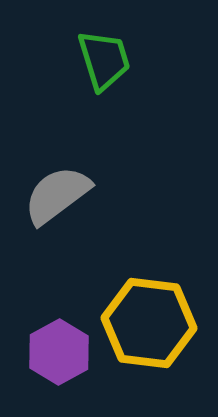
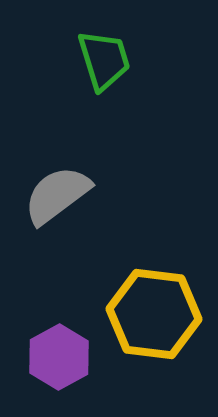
yellow hexagon: moved 5 px right, 9 px up
purple hexagon: moved 5 px down
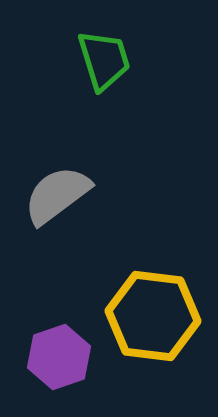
yellow hexagon: moved 1 px left, 2 px down
purple hexagon: rotated 10 degrees clockwise
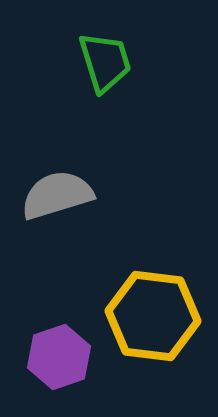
green trapezoid: moved 1 px right, 2 px down
gray semicircle: rotated 20 degrees clockwise
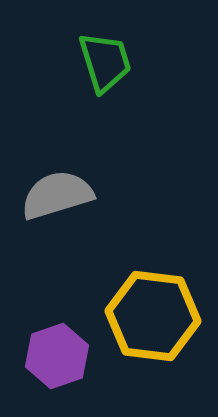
purple hexagon: moved 2 px left, 1 px up
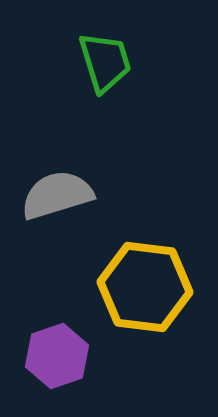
yellow hexagon: moved 8 px left, 29 px up
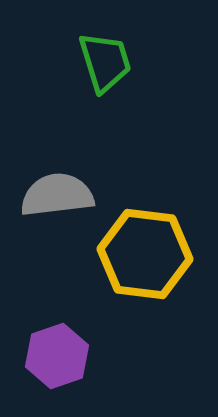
gray semicircle: rotated 10 degrees clockwise
yellow hexagon: moved 33 px up
